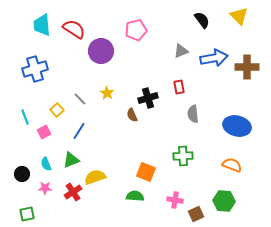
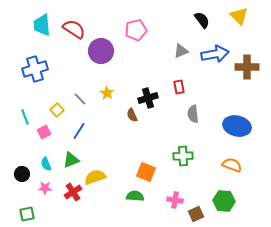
blue arrow: moved 1 px right, 4 px up
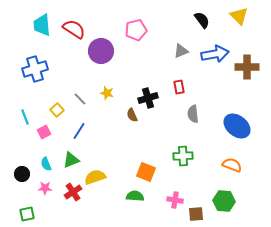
yellow star: rotated 16 degrees counterclockwise
blue ellipse: rotated 24 degrees clockwise
brown square: rotated 21 degrees clockwise
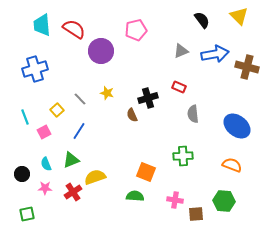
brown cross: rotated 15 degrees clockwise
red rectangle: rotated 56 degrees counterclockwise
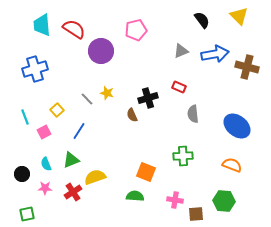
gray line: moved 7 px right
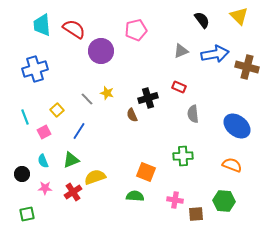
cyan semicircle: moved 3 px left, 3 px up
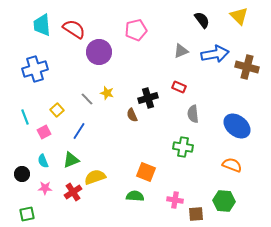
purple circle: moved 2 px left, 1 px down
green cross: moved 9 px up; rotated 12 degrees clockwise
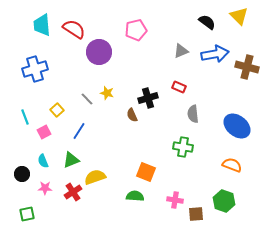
black semicircle: moved 5 px right, 2 px down; rotated 18 degrees counterclockwise
green hexagon: rotated 15 degrees clockwise
